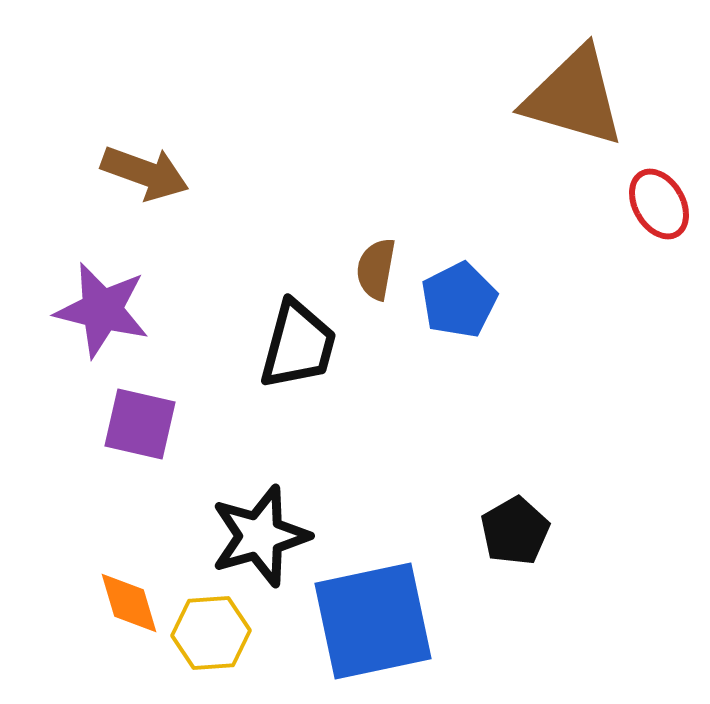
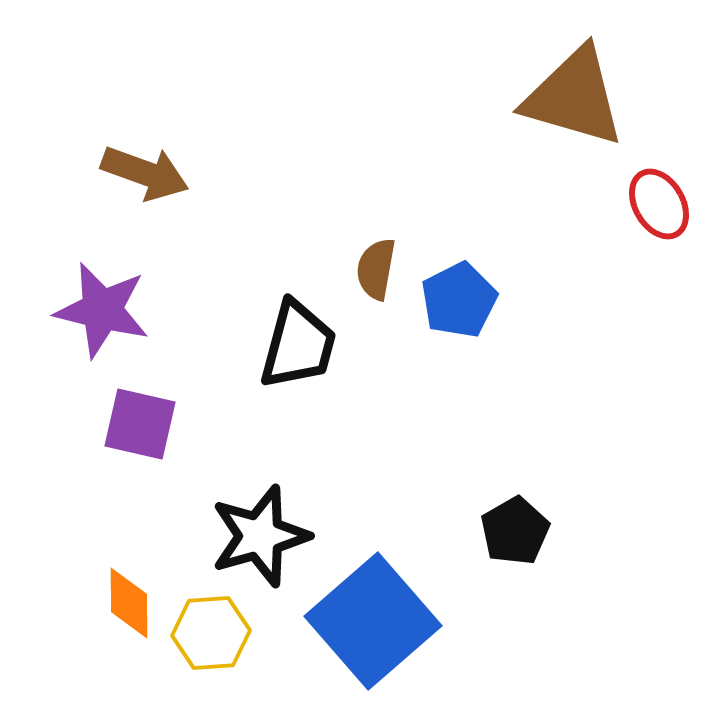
orange diamond: rotated 16 degrees clockwise
blue square: rotated 29 degrees counterclockwise
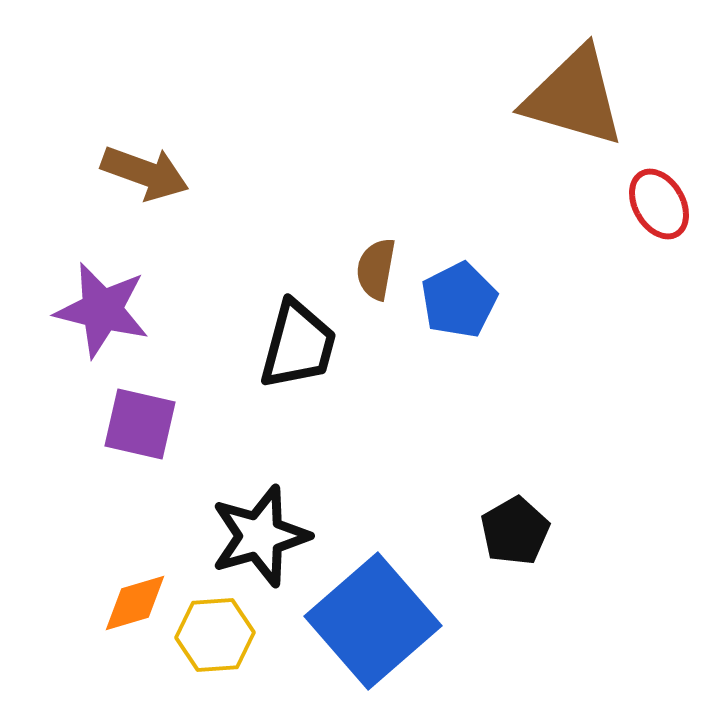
orange diamond: moved 6 px right; rotated 74 degrees clockwise
yellow hexagon: moved 4 px right, 2 px down
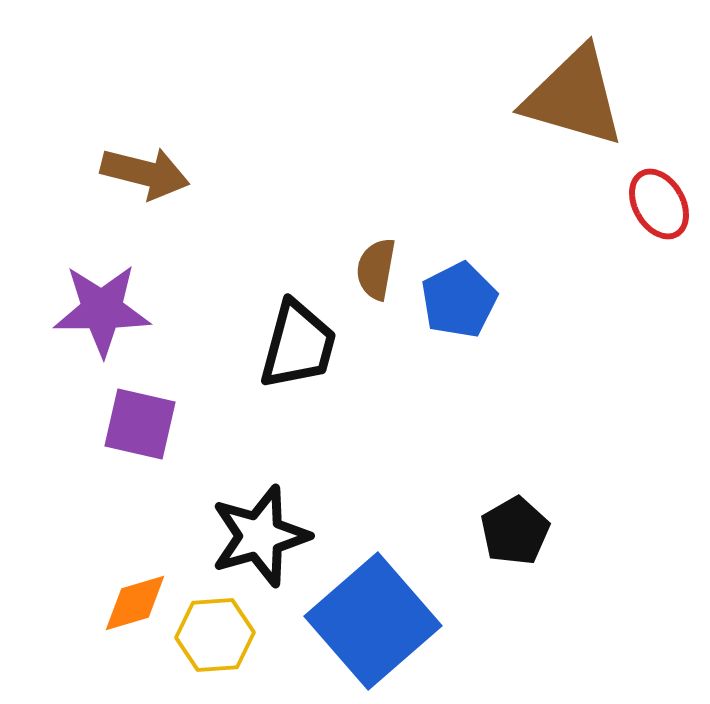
brown arrow: rotated 6 degrees counterclockwise
purple star: rotated 14 degrees counterclockwise
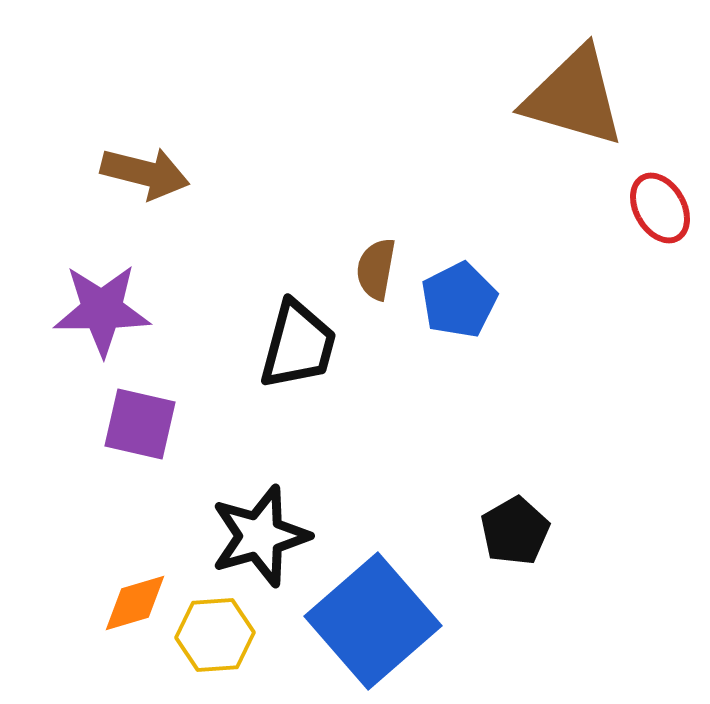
red ellipse: moved 1 px right, 4 px down
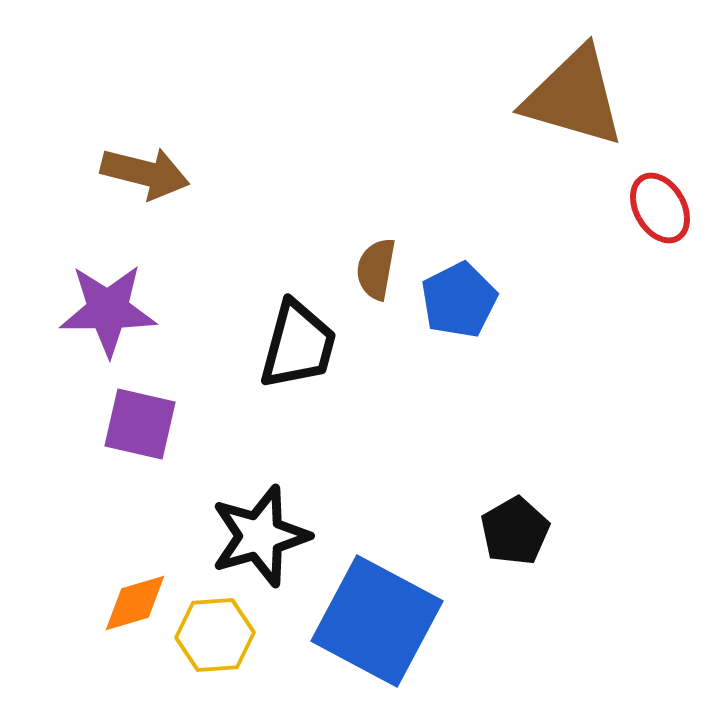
purple star: moved 6 px right
blue square: moved 4 px right; rotated 21 degrees counterclockwise
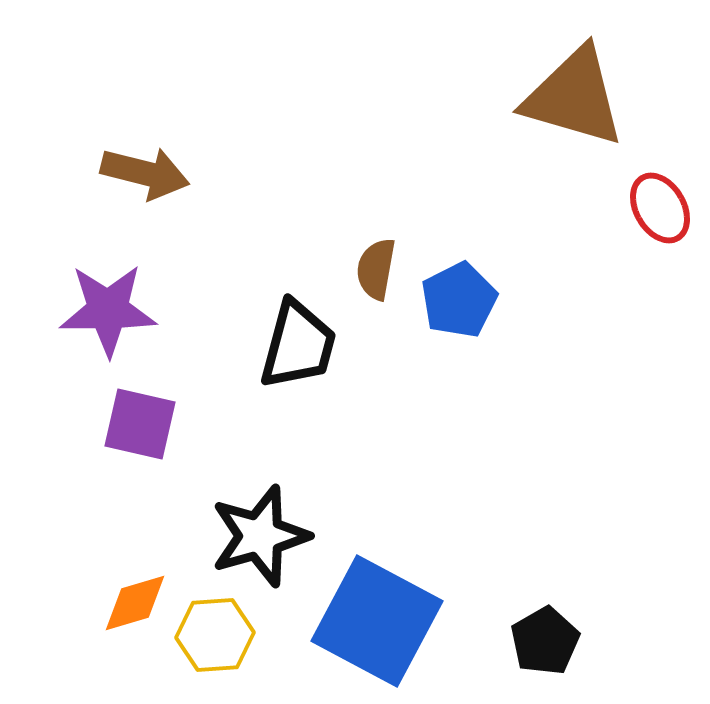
black pentagon: moved 30 px right, 110 px down
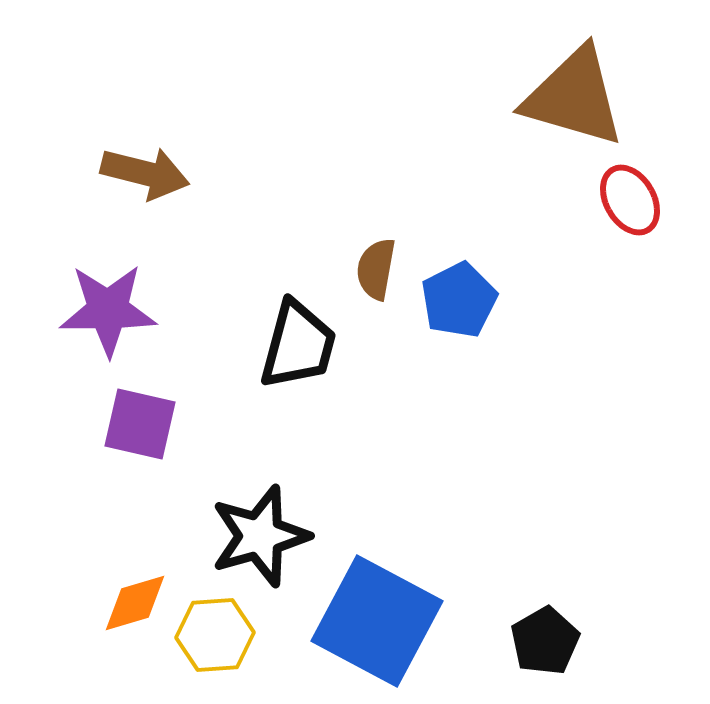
red ellipse: moved 30 px left, 8 px up
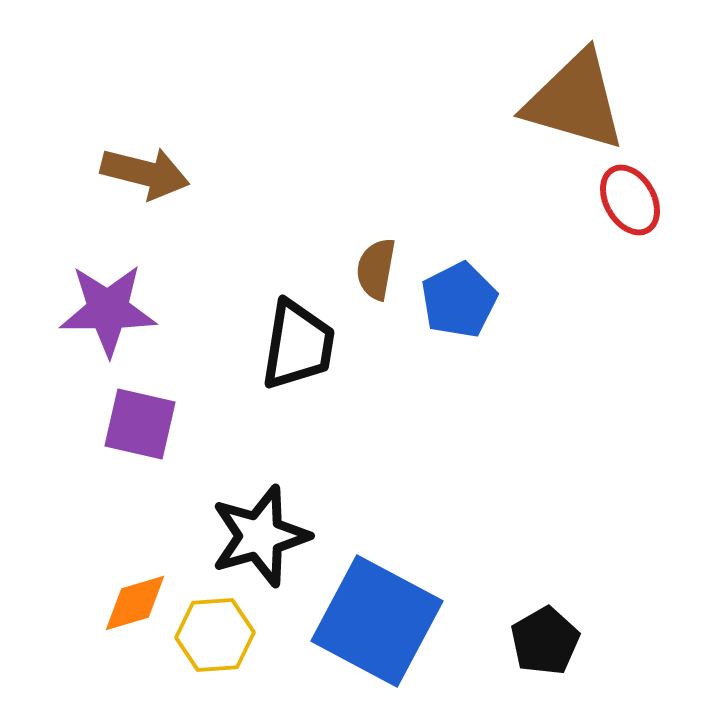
brown triangle: moved 1 px right, 4 px down
black trapezoid: rotated 6 degrees counterclockwise
